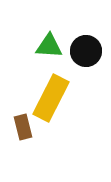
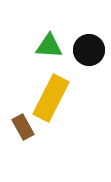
black circle: moved 3 px right, 1 px up
brown rectangle: rotated 15 degrees counterclockwise
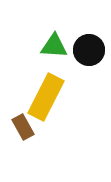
green triangle: moved 5 px right
yellow rectangle: moved 5 px left, 1 px up
